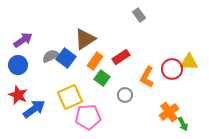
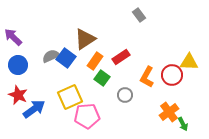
purple arrow: moved 10 px left, 3 px up; rotated 102 degrees counterclockwise
red circle: moved 6 px down
pink pentagon: moved 1 px left, 1 px up
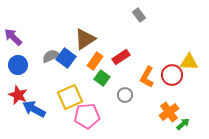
blue arrow: rotated 115 degrees counterclockwise
green arrow: rotated 104 degrees counterclockwise
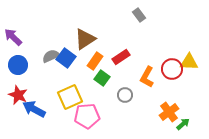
red circle: moved 6 px up
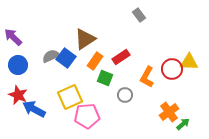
green square: moved 3 px right; rotated 14 degrees counterclockwise
